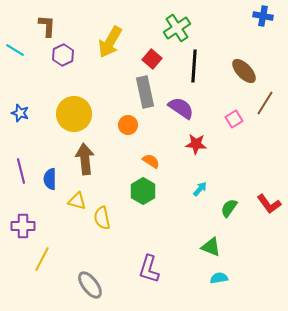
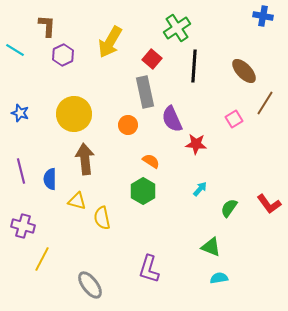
purple semicircle: moved 9 px left, 11 px down; rotated 148 degrees counterclockwise
purple cross: rotated 15 degrees clockwise
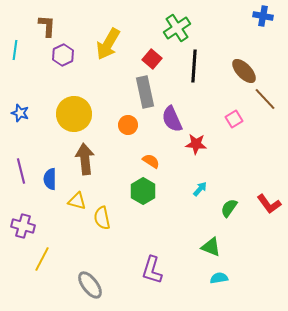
yellow arrow: moved 2 px left, 2 px down
cyan line: rotated 66 degrees clockwise
brown line: moved 4 px up; rotated 75 degrees counterclockwise
purple L-shape: moved 3 px right, 1 px down
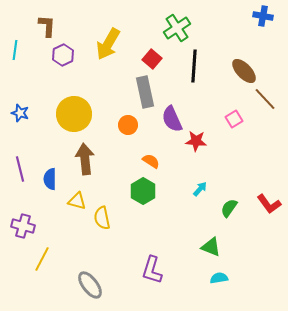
red star: moved 3 px up
purple line: moved 1 px left, 2 px up
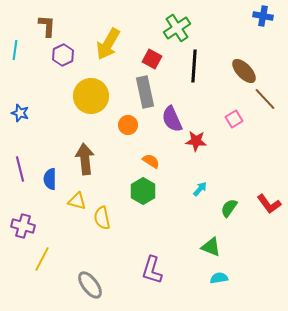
red square: rotated 12 degrees counterclockwise
yellow circle: moved 17 px right, 18 px up
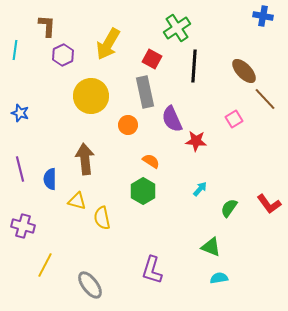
yellow line: moved 3 px right, 6 px down
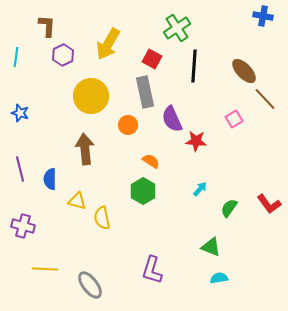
cyan line: moved 1 px right, 7 px down
brown arrow: moved 10 px up
yellow line: moved 4 px down; rotated 65 degrees clockwise
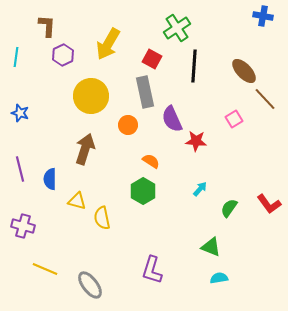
brown arrow: rotated 24 degrees clockwise
yellow line: rotated 20 degrees clockwise
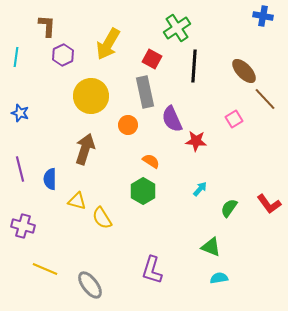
yellow semicircle: rotated 20 degrees counterclockwise
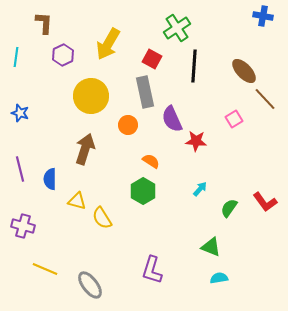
brown L-shape: moved 3 px left, 3 px up
red L-shape: moved 4 px left, 2 px up
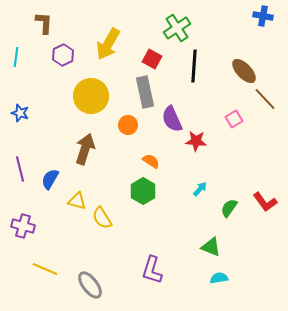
blue semicircle: rotated 30 degrees clockwise
